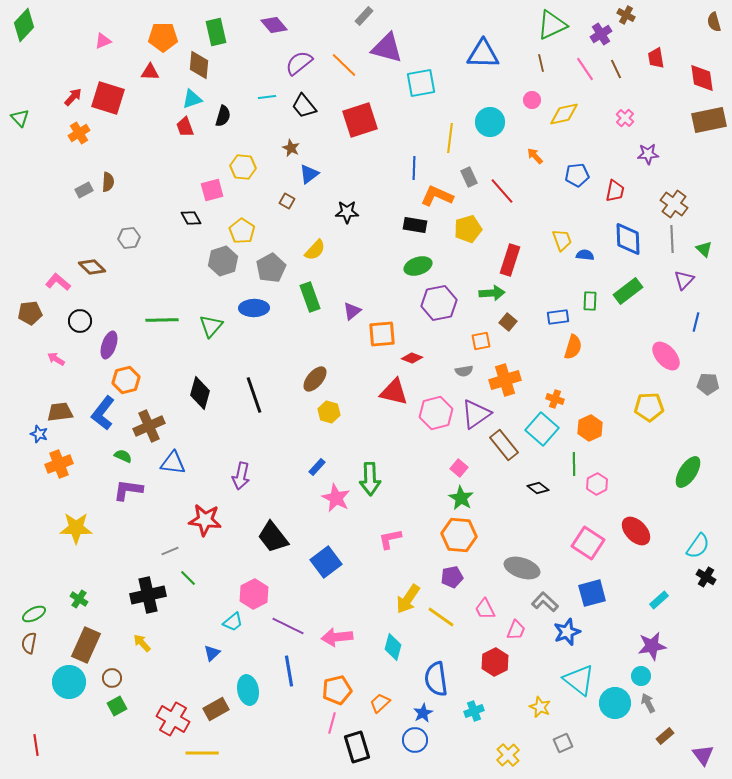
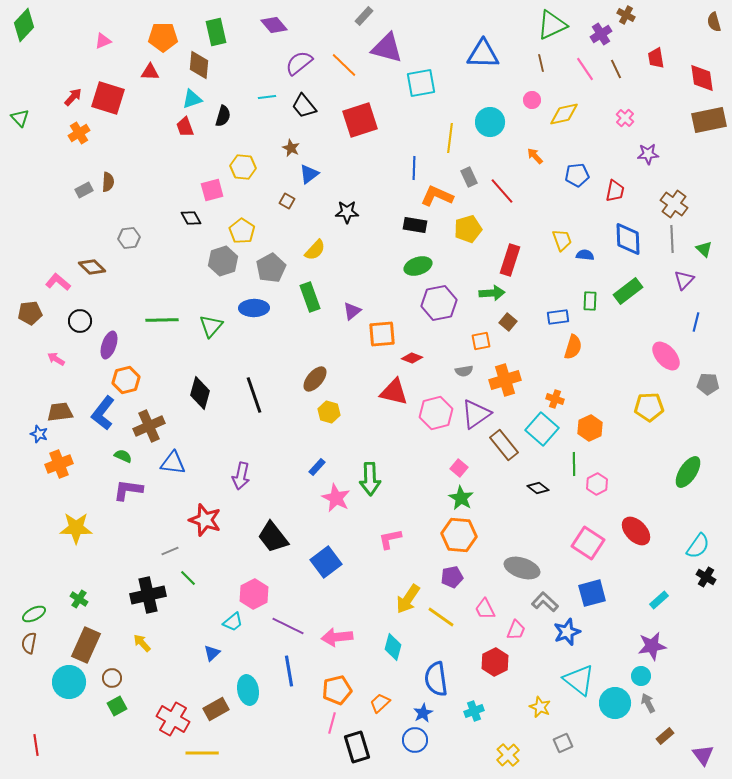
red star at (205, 520): rotated 12 degrees clockwise
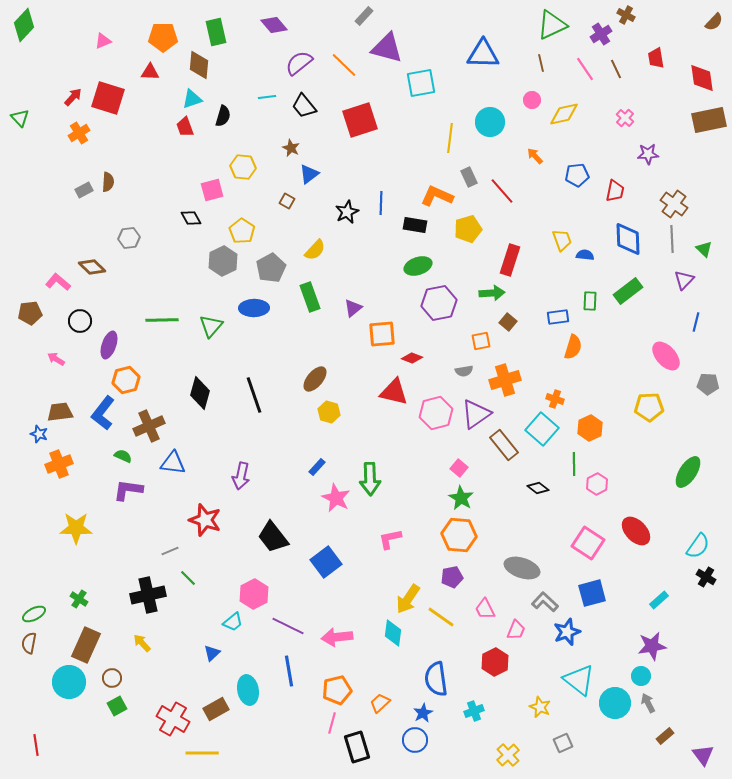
brown semicircle at (714, 22): rotated 120 degrees counterclockwise
blue line at (414, 168): moved 33 px left, 35 px down
black star at (347, 212): rotated 25 degrees counterclockwise
gray hexagon at (223, 261): rotated 8 degrees counterclockwise
purple triangle at (352, 311): moved 1 px right, 3 px up
cyan diamond at (393, 647): moved 14 px up; rotated 8 degrees counterclockwise
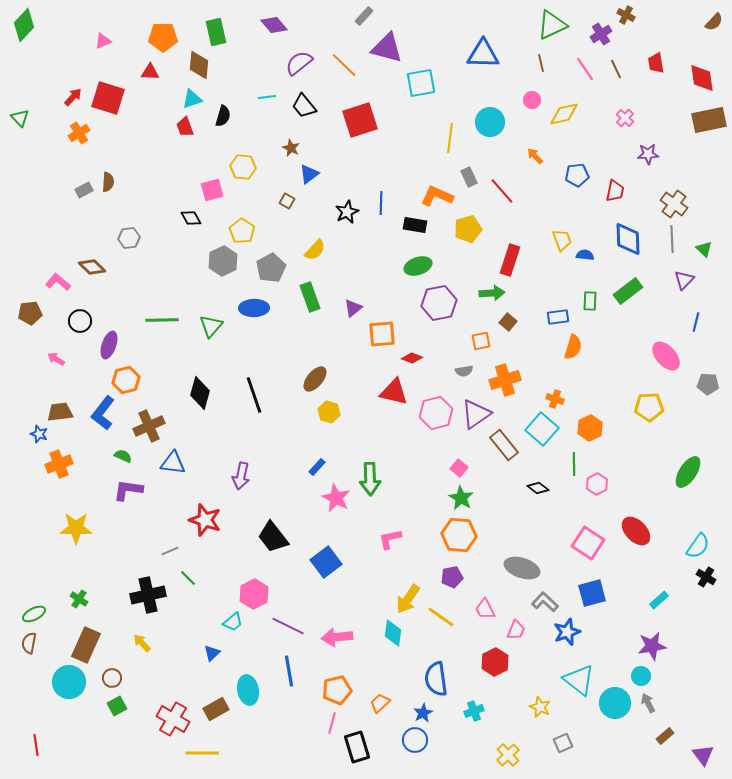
red trapezoid at (656, 58): moved 5 px down
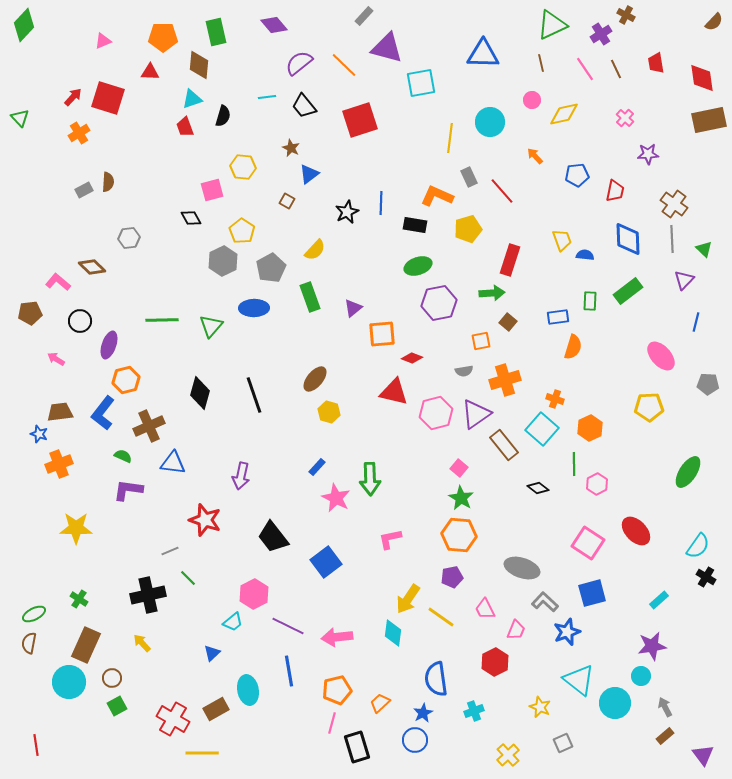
pink ellipse at (666, 356): moved 5 px left
gray arrow at (648, 703): moved 17 px right, 4 px down
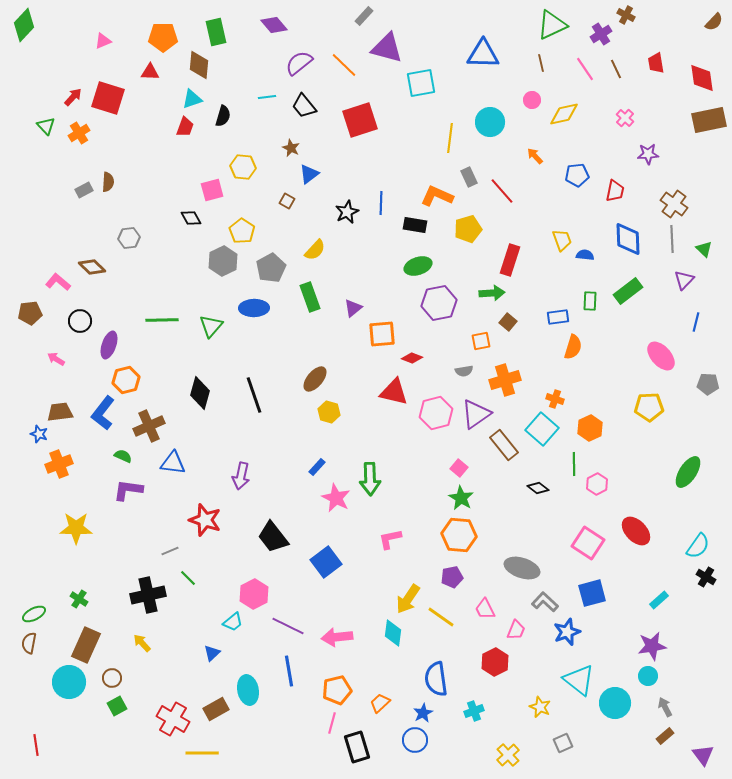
green triangle at (20, 118): moved 26 px right, 8 px down
red trapezoid at (185, 127): rotated 140 degrees counterclockwise
cyan circle at (641, 676): moved 7 px right
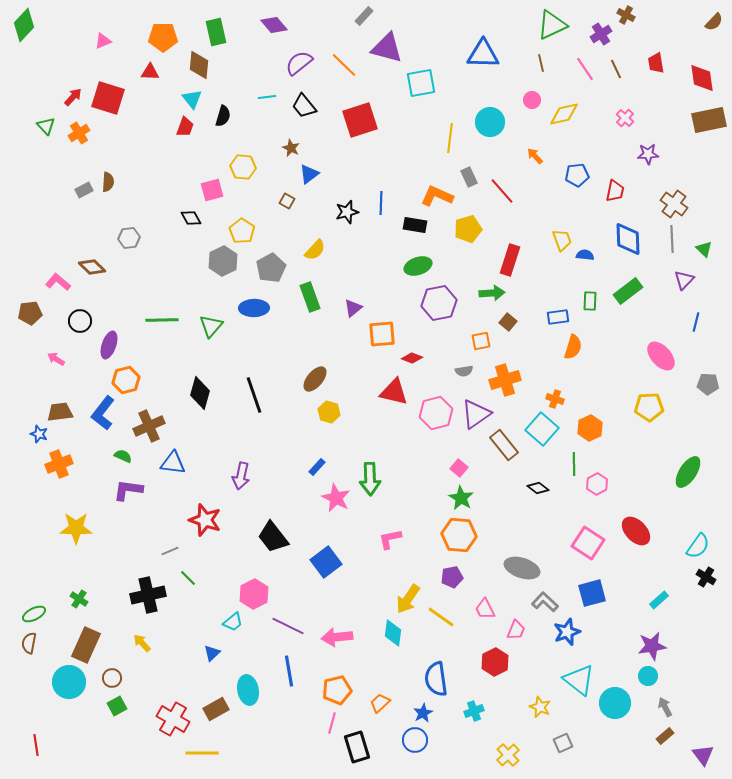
cyan triangle at (192, 99): rotated 50 degrees counterclockwise
black star at (347, 212): rotated 10 degrees clockwise
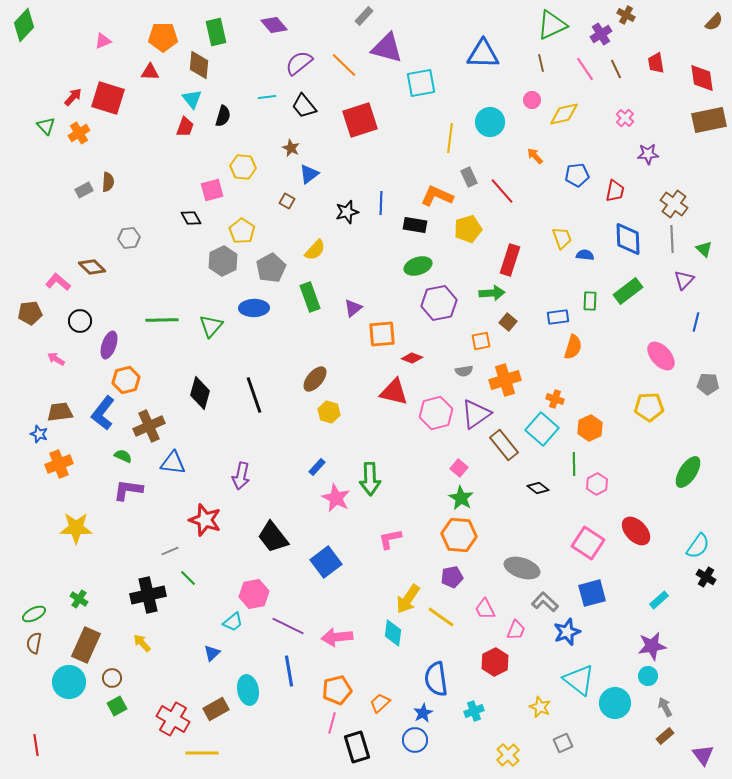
yellow trapezoid at (562, 240): moved 2 px up
pink hexagon at (254, 594): rotated 16 degrees clockwise
brown semicircle at (29, 643): moved 5 px right
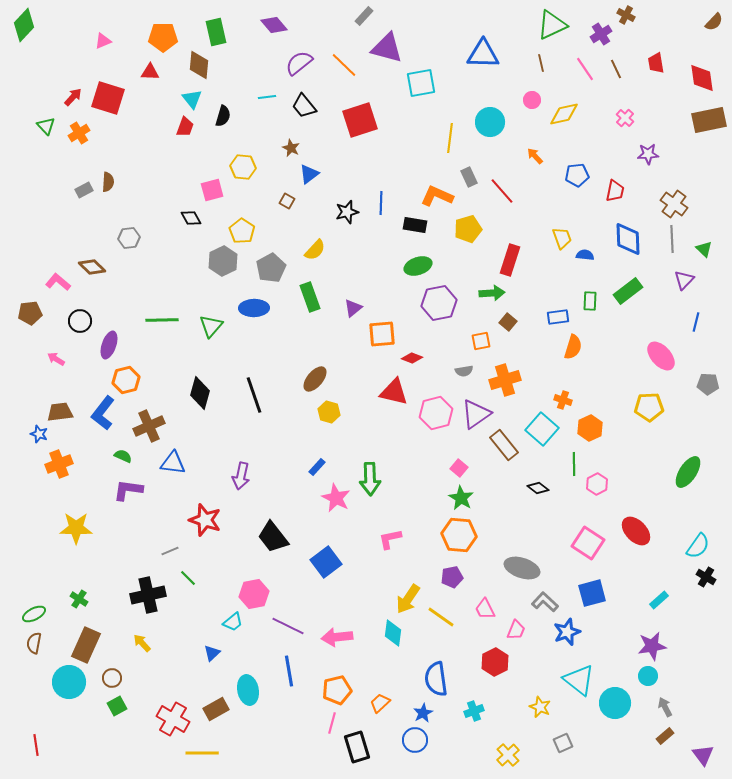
orange cross at (555, 399): moved 8 px right, 1 px down
